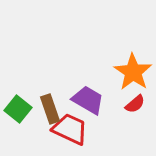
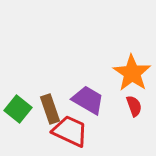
orange star: moved 1 px left, 1 px down
red semicircle: moved 1 px left, 2 px down; rotated 70 degrees counterclockwise
red trapezoid: moved 2 px down
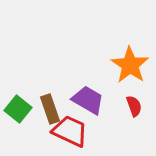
orange star: moved 2 px left, 8 px up
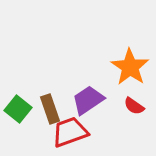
orange star: moved 2 px down
purple trapezoid: rotated 64 degrees counterclockwise
red semicircle: rotated 145 degrees clockwise
red trapezoid: moved 1 px down; rotated 45 degrees counterclockwise
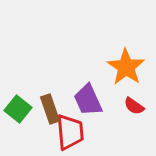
orange star: moved 4 px left
purple trapezoid: rotated 80 degrees counterclockwise
red trapezoid: rotated 105 degrees clockwise
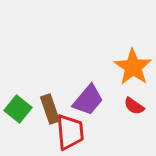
orange star: moved 7 px right
purple trapezoid: rotated 116 degrees counterclockwise
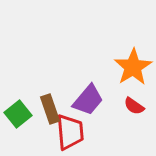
orange star: rotated 6 degrees clockwise
green square: moved 5 px down; rotated 12 degrees clockwise
